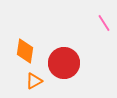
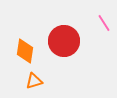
red circle: moved 22 px up
orange triangle: rotated 12 degrees clockwise
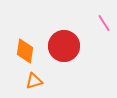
red circle: moved 5 px down
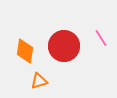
pink line: moved 3 px left, 15 px down
orange triangle: moved 5 px right
